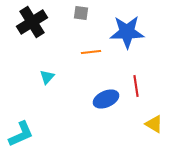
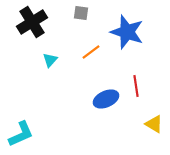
blue star: rotated 20 degrees clockwise
orange line: rotated 30 degrees counterclockwise
cyan triangle: moved 3 px right, 17 px up
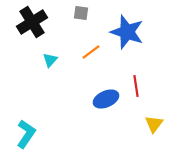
yellow triangle: rotated 36 degrees clockwise
cyan L-shape: moved 5 px right; rotated 32 degrees counterclockwise
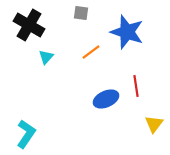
black cross: moved 3 px left, 3 px down; rotated 28 degrees counterclockwise
cyan triangle: moved 4 px left, 3 px up
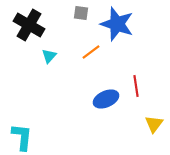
blue star: moved 10 px left, 8 px up
cyan triangle: moved 3 px right, 1 px up
cyan L-shape: moved 4 px left, 3 px down; rotated 28 degrees counterclockwise
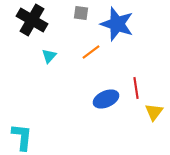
black cross: moved 3 px right, 5 px up
red line: moved 2 px down
yellow triangle: moved 12 px up
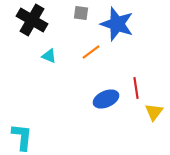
cyan triangle: rotated 49 degrees counterclockwise
